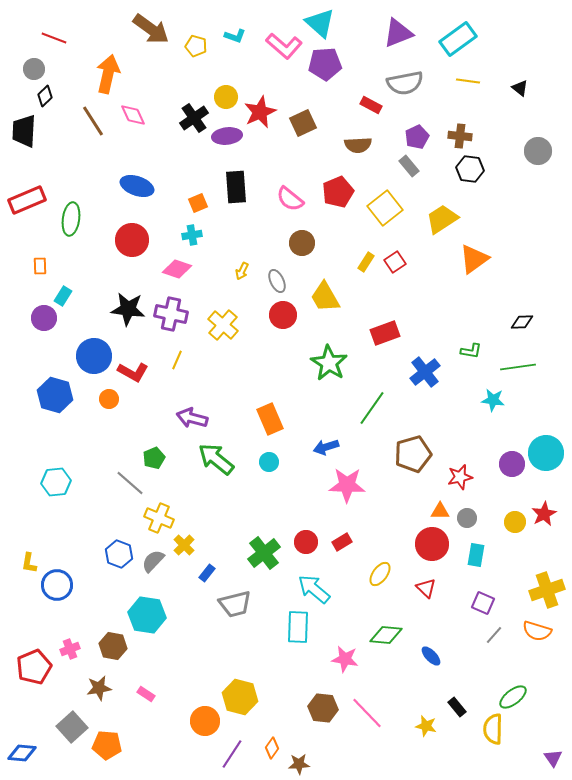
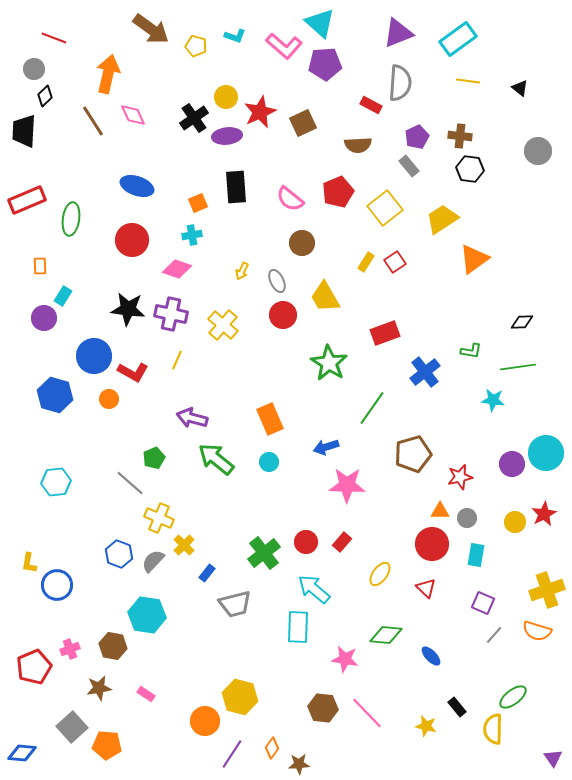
gray semicircle at (405, 83): moved 5 px left; rotated 75 degrees counterclockwise
red rectangle at (342, 542): rotated 18 degrees counterclockwise
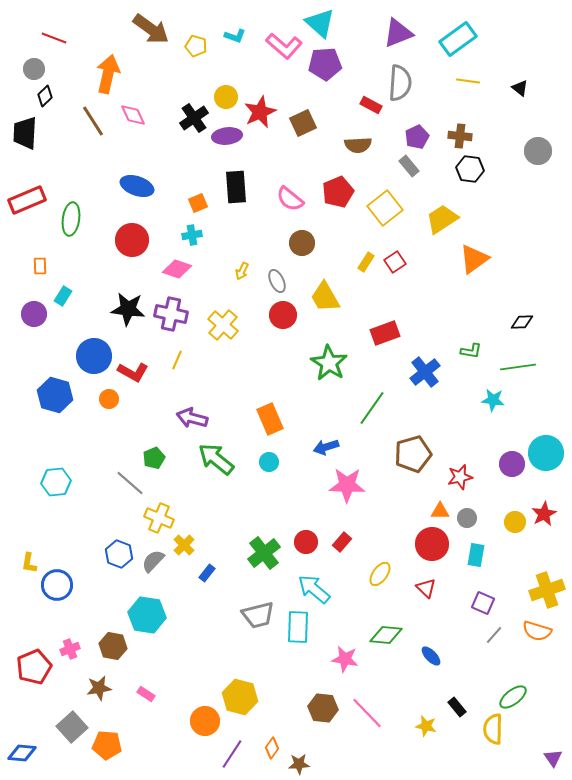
black trapezoid at (24, 131): moved 1 px right, 2 px down
purple circle at (44, 318): moved 10 px left, 4 px up
gray trapezoid at (235, 604): moved 23 px right, 11 px down
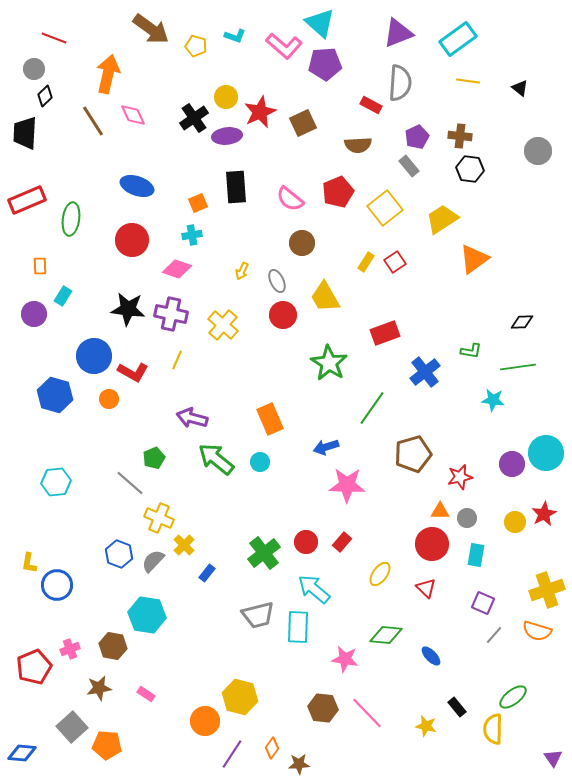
cyan circle at (269, 462): moved 9 px left
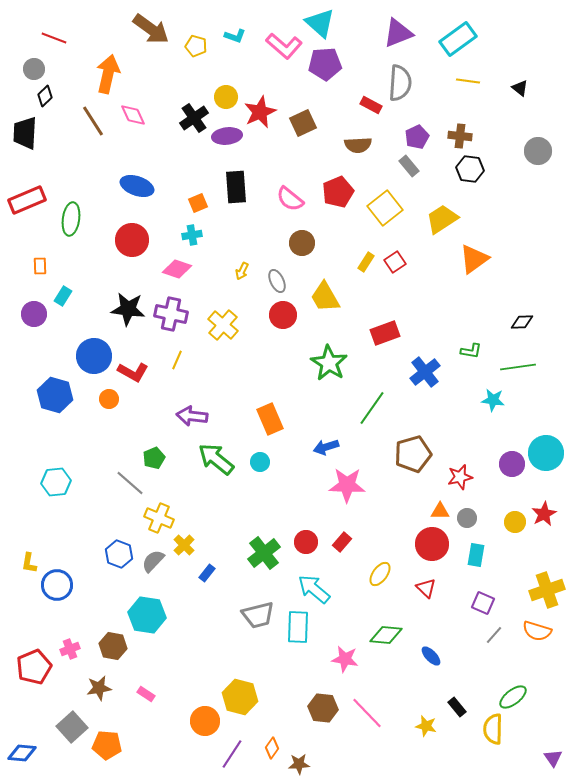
purple arrow at (192, 418): moved 2 px up; rotated 8 degrees counterclockwise
